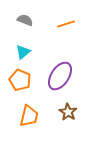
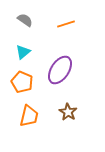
gray semicircle: rotated 14 degrees clockwise
purple ellipse: moved 6 px up
orange pentagon: moved 2 px right, 2 px down
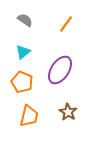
orange line: rotated 36 degrees counterclockwise
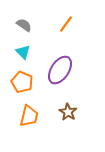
gray semicircle: moved 1 px left, 5 px down
cyan triangle: rotated 35 degrees counterclockwise
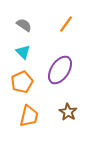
orange pentagon: rotated 25 degrees clockwise
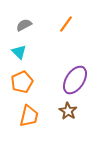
gray semicircle: rotated 63 degrees counterclockwise
cyan triangle: moved 4 px left
purple ellipse: moved 15 px right, 10 px down
brown star: moved 1 px up
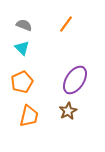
gray semicircle: rotated 49 degrees clockwise
cyan triangle: moved 3 px right, 4 px up
brown star: rotated 12 degrees clockwise
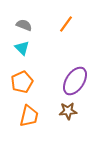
purple ellipse: moved 1 px down
brown star: rotated 24 degrees clockwise
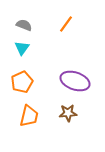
cyan triangle: rotated 21 degrees clockwise
purple ellipse: rotated 76 degrees clockwise
brown star: moved 2 px down
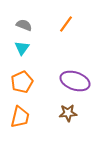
orange trapezoid: moved 9 px left, 1 px down
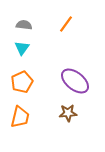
gray semicircle: rotated 14 degrees counterclockwise
purple ellipse: rotated 20 degrees clockwise
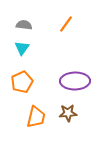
purple ellipse: rotated 40 degrees counterclockwise
orange trapezoid: moved 16 px right
